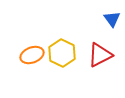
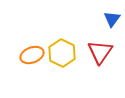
blue triangle: rotated 12 degrees clockwise
red triangle: moved 3 px up; rotated 28 degrees counterclockwise
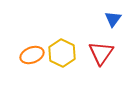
blue triangle: moved 1 px right
red triangle: moved 1 px right, 1 px down
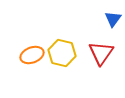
yellow hexagon: rotated 12 degrees counterclockwise
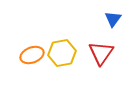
yellow hexagon: rotated 24 degrees counterclockwise
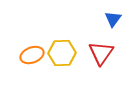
yellow hexagon: rotated 8 degrees clockwise
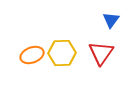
blue triangle: moved 2 px left, 1 px down
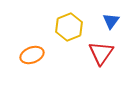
blue triangle: moved 1 px down
yellow hexagon: moved 7 px right, 26 px up; rotated 20 degrees counterclockwise
